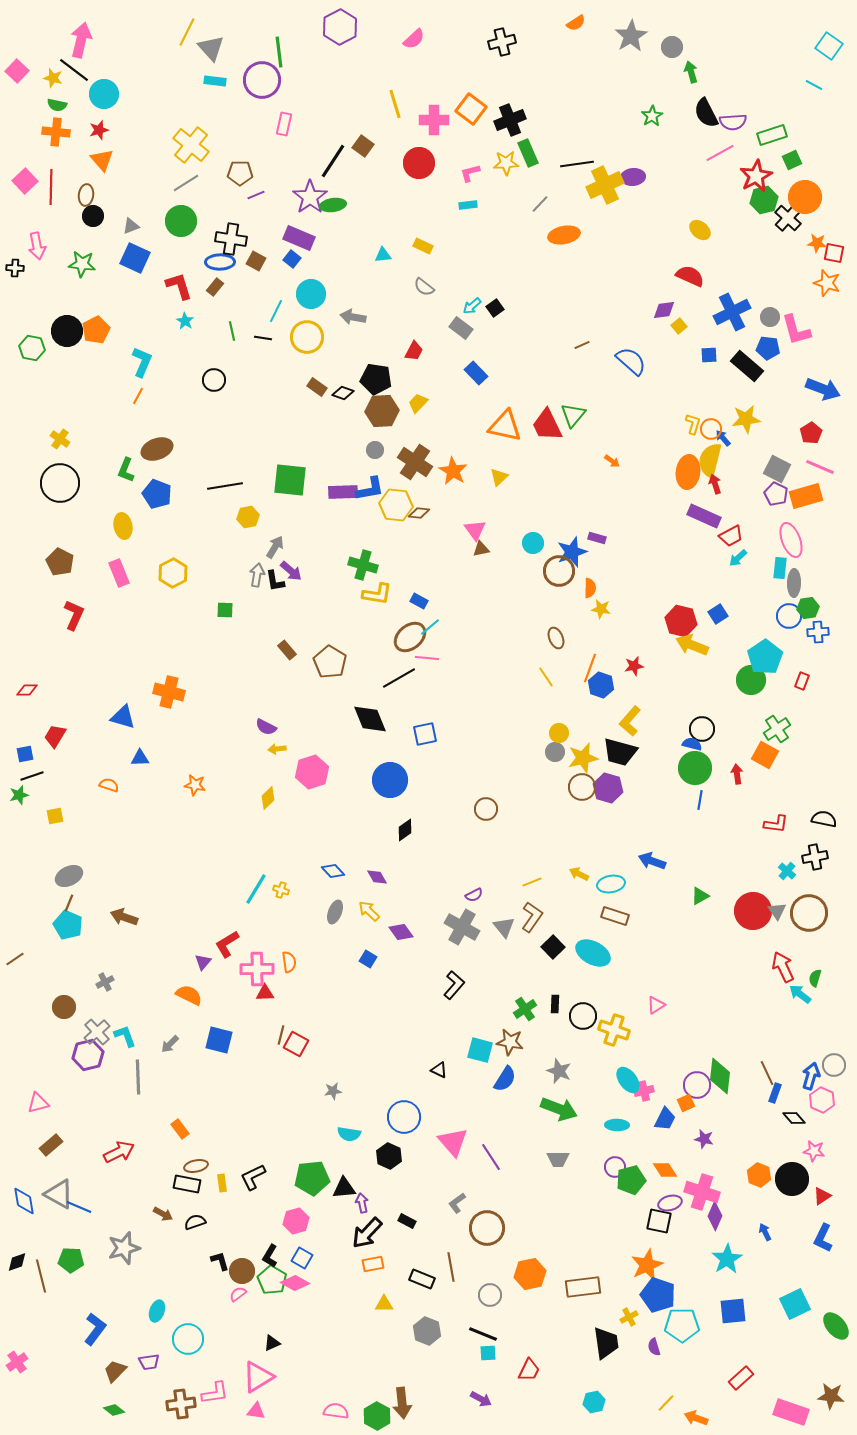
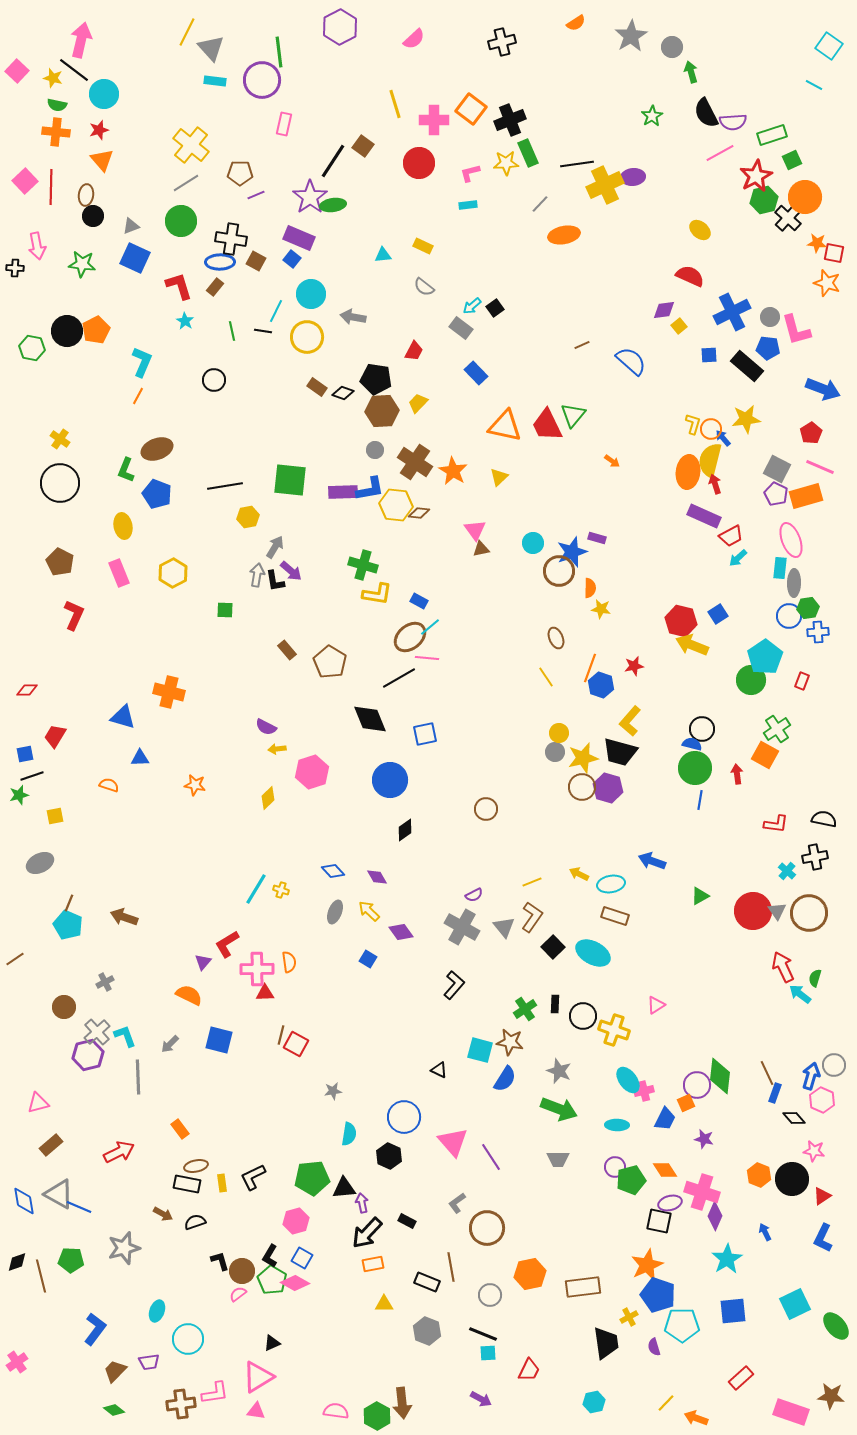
black line at (263, 338): moved 7 px up
gray ellipse at (69, 876): moved 29 px left, 13 px up
cyan semicircle at (349, 1134): rotated 90 degrees counterclockwise
black rectangle at (422, 1279): moved 5 px right, 3 px down
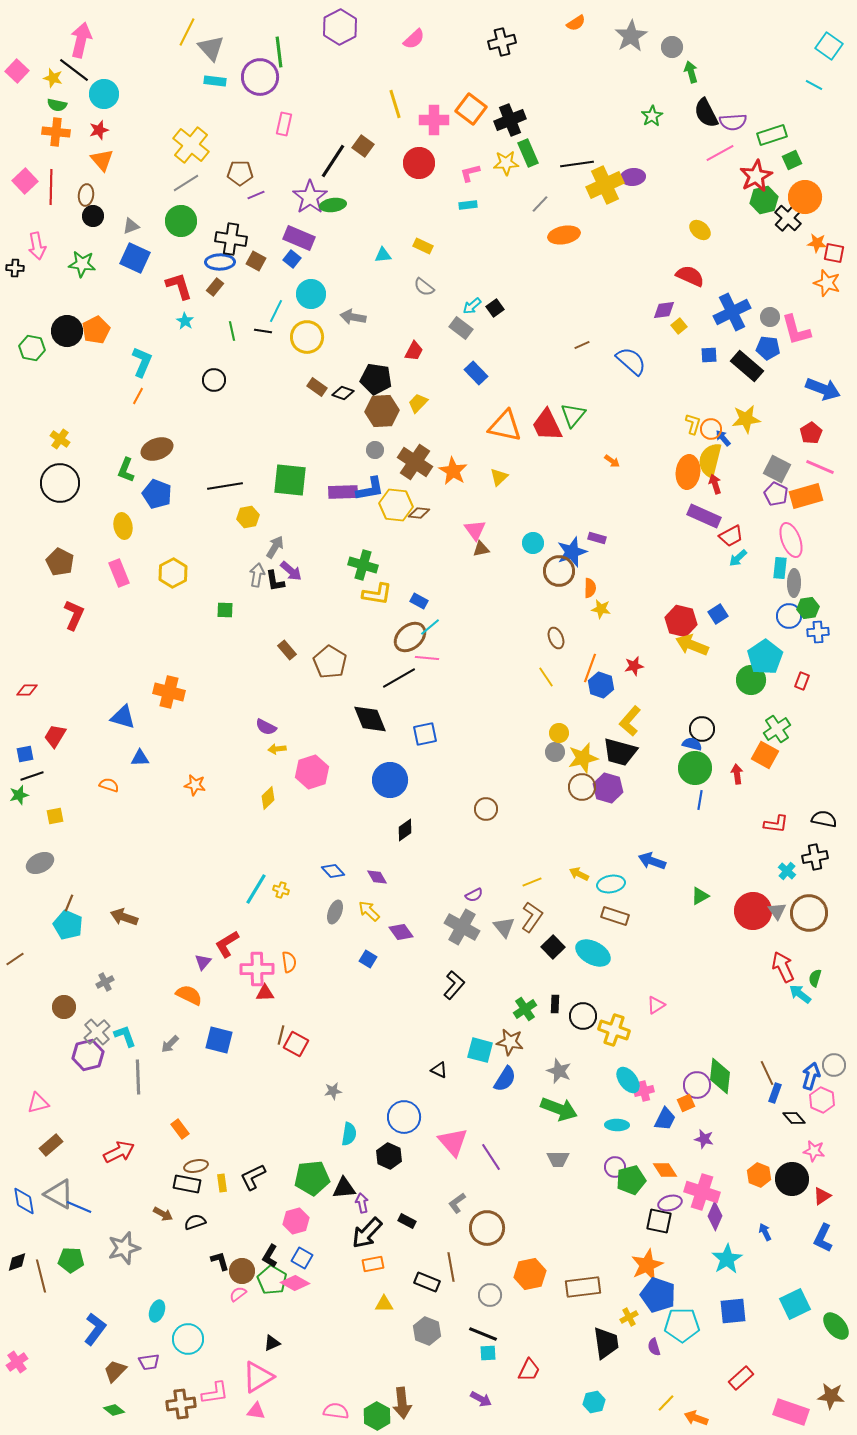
purple circle at (262, 80): moved 2 px left, 3 px up
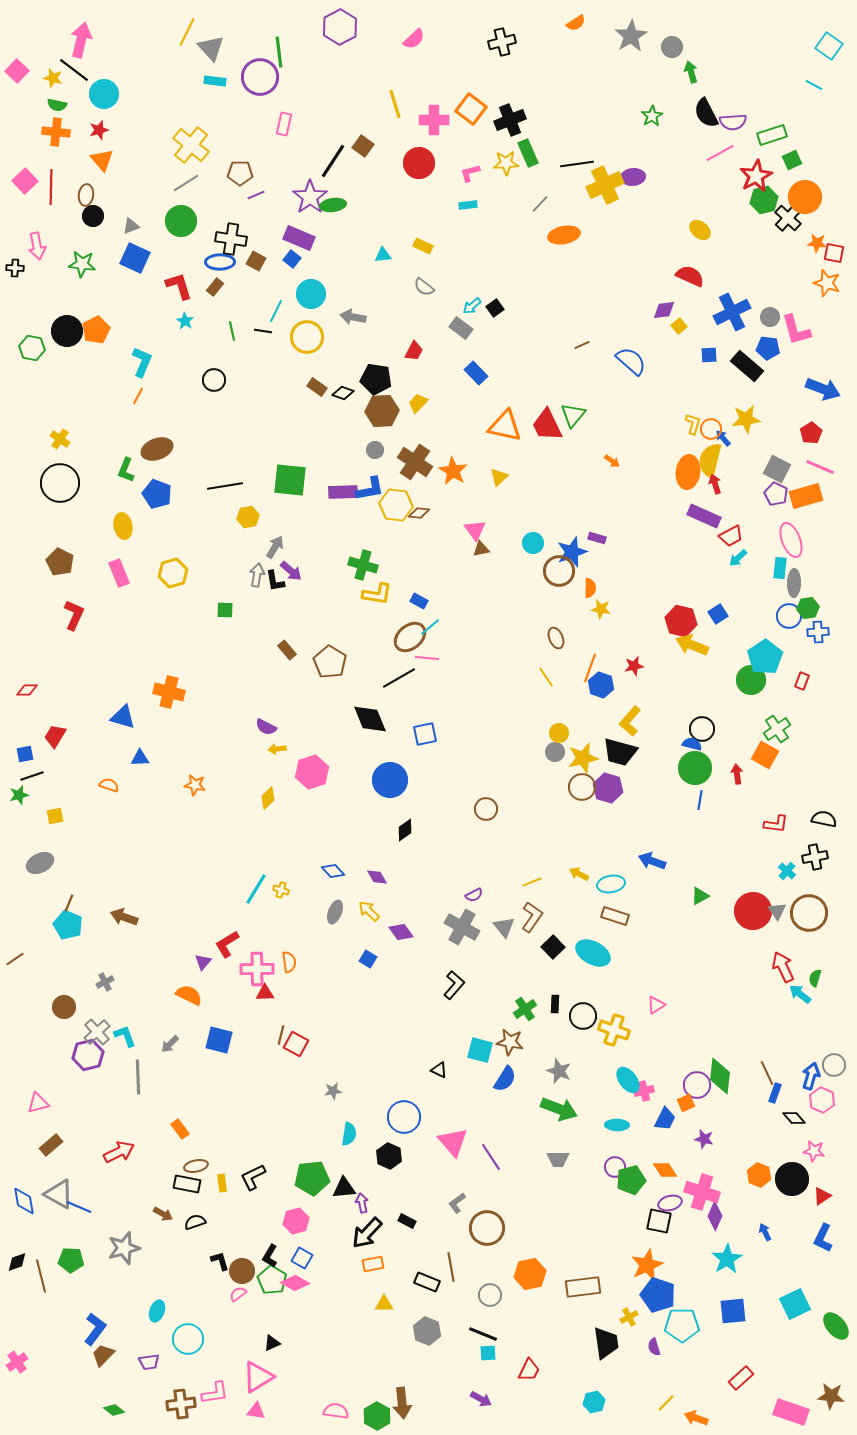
yellow hexagon at (173, 573): rotated 12 degrees clockwise
brown trapezoid at (115, 1371): moved 12 px left, 16 px up
